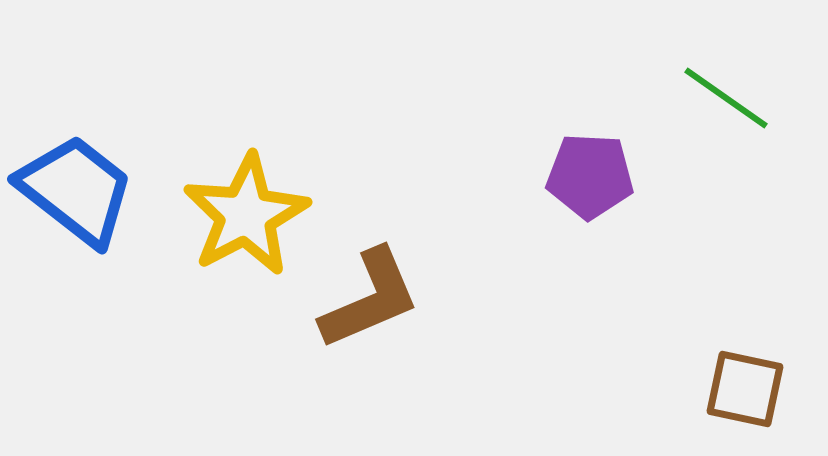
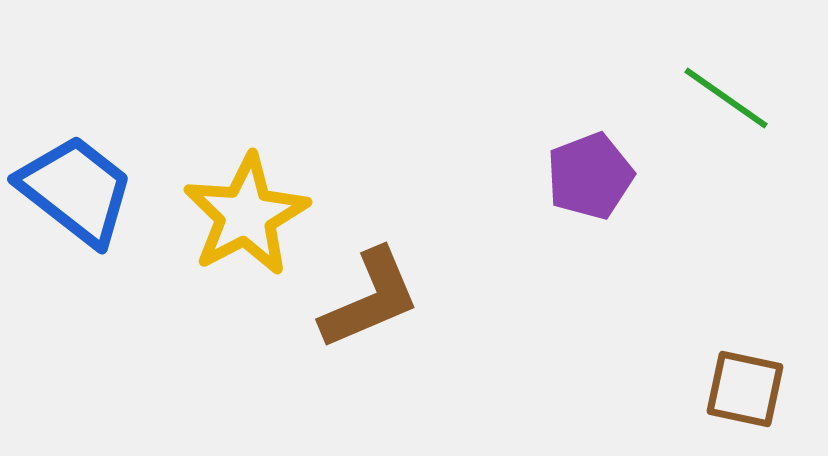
purple pentagon: rotated 24 degrees counterclockwise
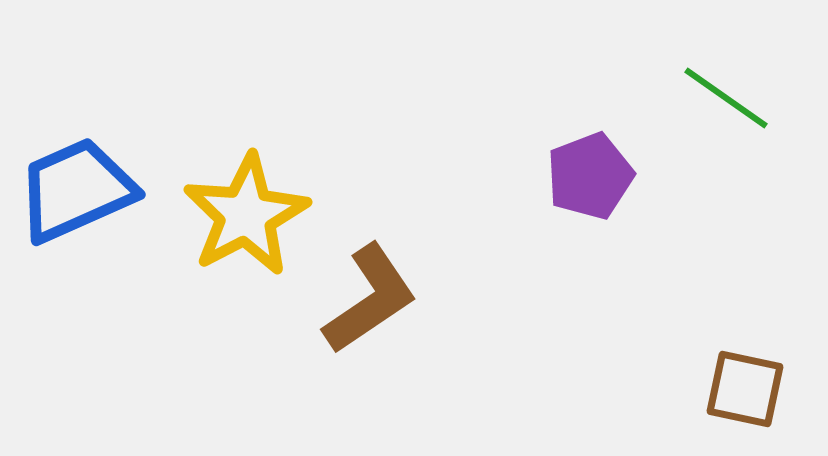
blue trapezoid: rotated 62 degrees counterclockwise
brown L-shape: rotated 11 degrees counterclockwise
